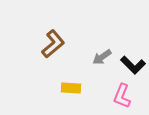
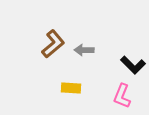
gray arrow: moved 18 px left, 7 px up; rotated 36 degrees clockwise
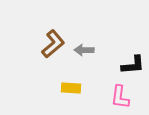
black L-shape: rotated 50 degrees counterclockwise
pink L-shape: moved 2 px left, 1 px down; rotated 15 degrees counterclockwise
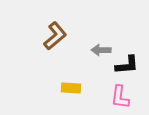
brown L-shape: moved 2 px right, 8 px up
gray arrow: moved 17 px right
black L-shape: moved 6 px left
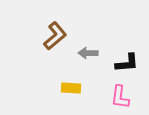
gray arrow: moved 13 px left, 3 px down
black L-shape: moved 2 px up
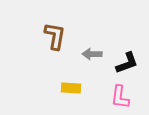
brown L-shape: rotated 40 degrees counterclockwise
gray arrow: moved 4 px right, 1 px down
black L-shape: rotated 15 degrees counterclockwise
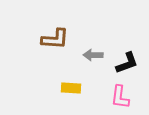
brown L-shape: moved 3 px down; rotated 84 degrees clockwise
gray arrow: moved 1 px right, 1 px down
